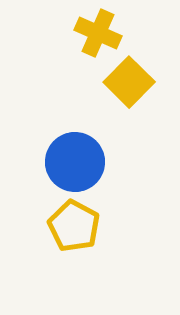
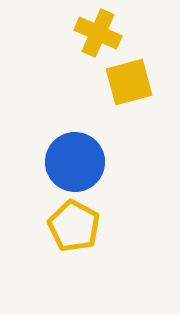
yellow square: rotated 30 degrees clockwise
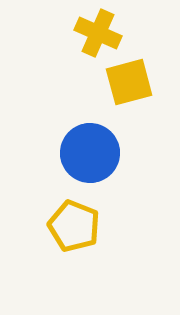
blue circle: moved 15 px right, 9 px up
yellow pentagon: rotated 6 degrees counterclockwise
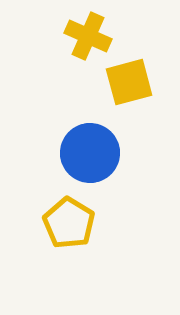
yellow cross: moved 10 px left, 3 px down
yellow pentagon: moved 5 px left, 3 px up; rotated 9 degrees clockwise
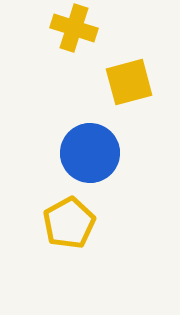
yellow cross: moved 14 px left, 8 px up; rotated 6 degrees counterclockwise
yellow pentagon: rotated 12 degrees clockwise
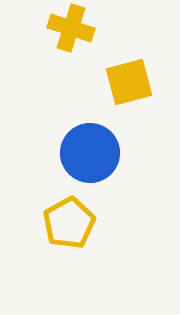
yellow cross: moved 3 px left
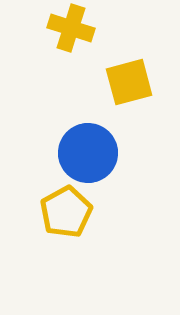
blue circle: moved 2 px left
yellow pentagon: moved 3 px left, 11 px up
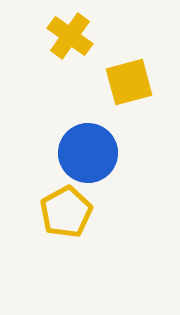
yellow cross: moved 1 px left, 8 px down; rotated 18 degrees clockwise
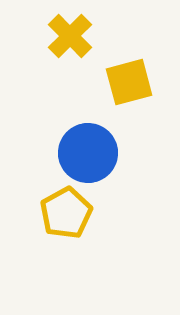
yellow cross: rotated 9 degrees clockwise
yellow pentagon: moved 1 px down
